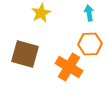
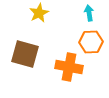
yellow star: moved 2 px left
orange hexagon: moved 1 px right, 2 px up
orange cross: rotated 20 degrees counterclockwise
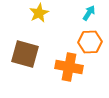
cyan arrow: rotated 42 degrees clockwise
orange hexagon: moved 1 px left
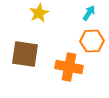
orange hexagon: moved 2 px right, 1 px up
brown square: rotated 8 degrees counterclockwise
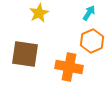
orange hexagon: rotated 20 degrees counterclockwise
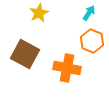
orange hexagon: rotated 15 degrees counterclockwise
brown square: rotated 20 degrees clockwise
orange cross: moved 2 px left, 1 px down
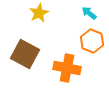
cyan arrow: rotated 84 degrees counterclockwise
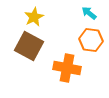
yellow star: moved 5 px left, 4 px down
orange hexagon: moved 1 px left, 1 px up; rotated 15 degrees counterclockwise
brown square: moved 4 px right, 8 px up
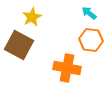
yellow star: moved 2 px left
brown square: moved 10 px left, 1 px up
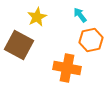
cyan arrow: moved 9 px left, 2 px down; rotated 14 degrees clockwise
yellow star: moved 5 px right
orange hexagon: rotated 20 degrees counterclockwise
